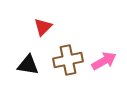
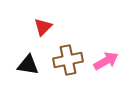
pink arrow: moved 2 px right
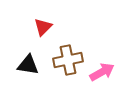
pink arrow: moved 4 px left, 11 px down
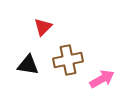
pink arrow: moved 7 px down
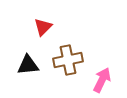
black triangle: rotated 15 degrees counterclockwise
pink arrow: moved 1 px down; rotated 35 degrees counterclockwise
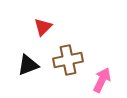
black triangle: rotated 15 degrees counterclockwise
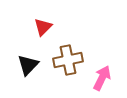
black triangle: rotated 25 degrees counterclockwise
pink arrow: moved 2 px up
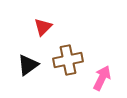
black triangle: rotated 10 degrees clockwise
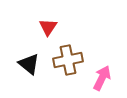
red triangle: moved 5 px right; rotated 12 degrees counterclockwise
black triangle: moved 1 px right, 1 px up; rotated 45 degrees counterclockwise
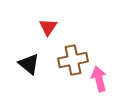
brown cross: moved 5 px right
pink arrow: moved 3 px left, 1 px down; rotated 40 degrees counterclockwise
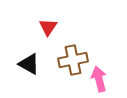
black triangle: rotated 10 degrees counterclockwise
